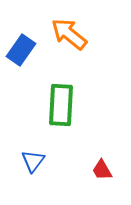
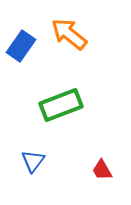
blue rectangle: moved 4 px up
green rectangle: rotated 66 degrees clockwise
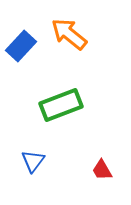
blue rectangle: rotated 8 degrees clockwise
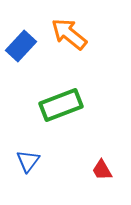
blue triangle: moved 5 px left
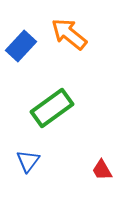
green rectangle: moved 9 px left, 3 px down; rotated 15 degrees counterclockwise
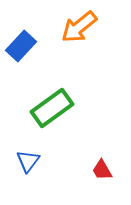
orange arrow: moved 10 px right, 7 px up; rotated 78 degrees counterclockwise
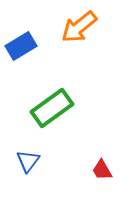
blue rectangle: rotated 16 degrees clockwise
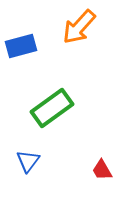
orange arrow: rotated 9 degrees counterclockwise
blue rectangle: rotated 16 degrees clockwise
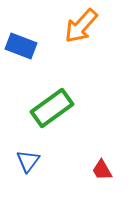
orange arrow: moved 2 px right, 1 px up
blue rectangle: rotated 36 degrees clockwise
